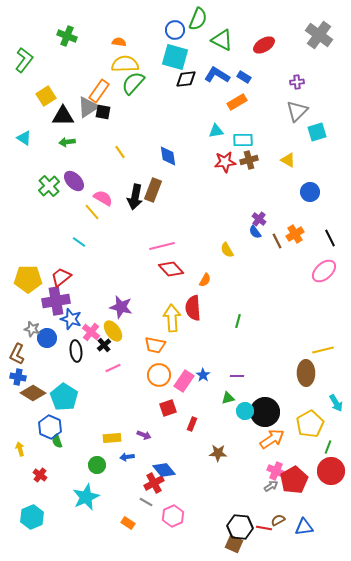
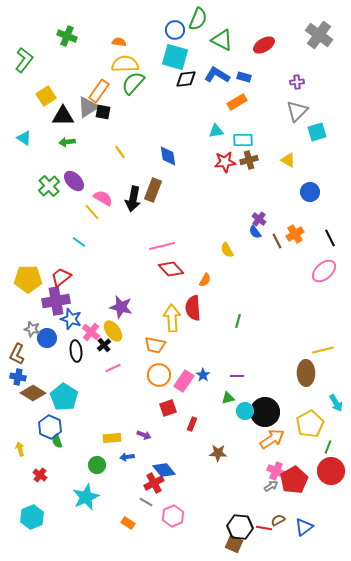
blue rectangle at (244, 77): rotated 16 degrees counterclockwise
black arrow at (135, 197): moved 2 px left, 2 px down
blue triangle at (304, 527): rotated 30 degrees counterclockwise
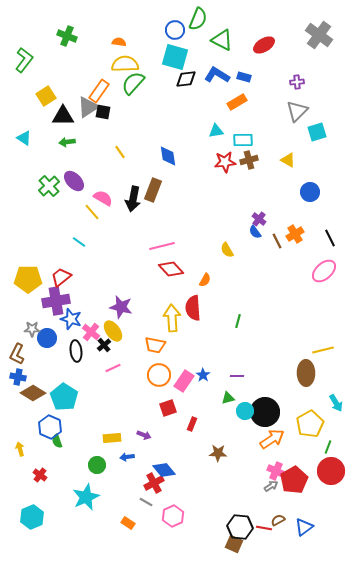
gray star at (32, 329): rotated 14 degrees counterclockwise
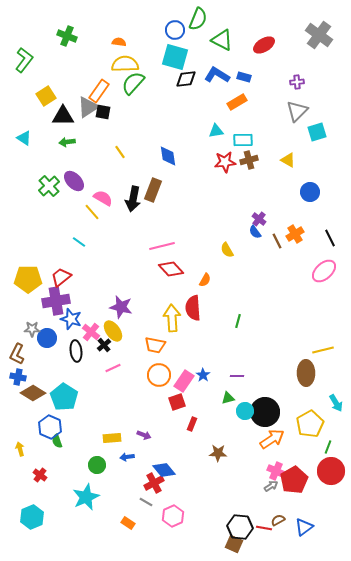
red square at (168, 408): moved 9 px right, 6 px up
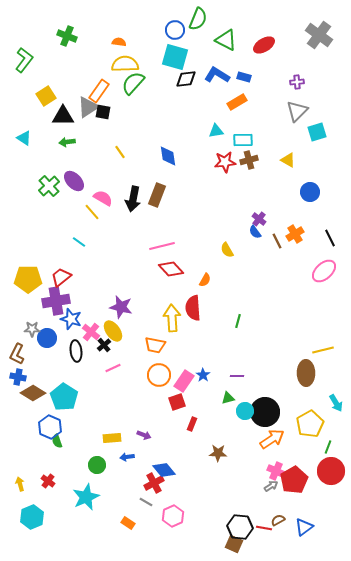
green triangle at (222, 40): moved 4 px right
brown rectangle at (153, 190): moved 4 px right, 5 px down
yellow arrow at (20, 449): moved 35 px down
red cross at (40, 475): moved 8 px right, 6 px down
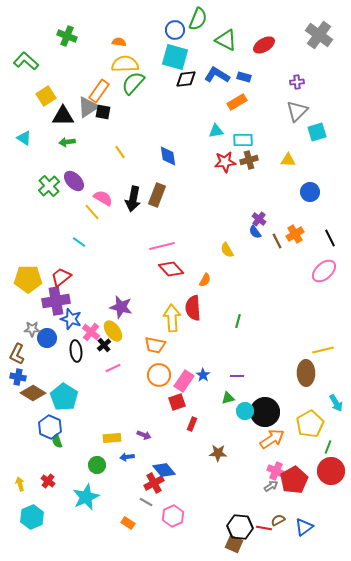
green L-shape at (24, 60): moved 2 px right, 1 px down; rotated 85 degrees counterclockwise
yellow triangle at (288, 160): rotated 28 degrees counterclockwise
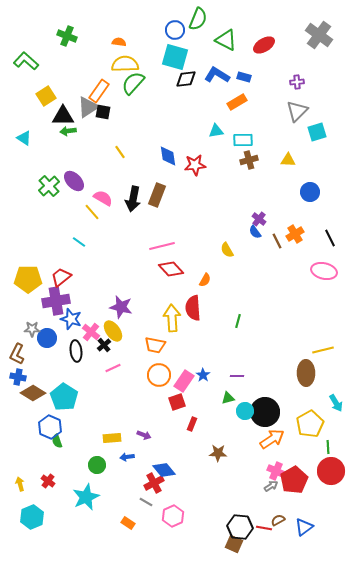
green arrow at (67, 142): moved 1 px right, 11 px up
red star at (225, 162): moved 30 px left, 3 px down
pink ellipse at (324, 271): rotated 55 degrees clockwise
green line at (328, 447): rotated 24 degrees counterclockwise
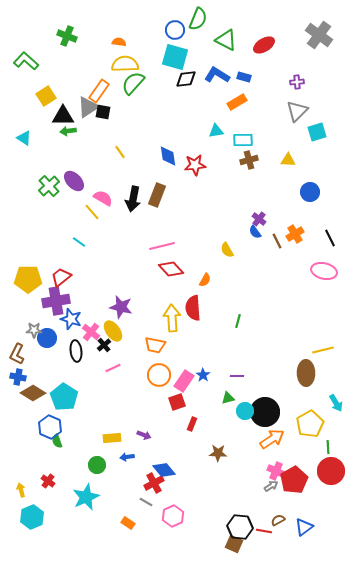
gray star at (32, 329): moved 2 px right, 1 px down
yellow arrow at (20, 484): moved 1 px right, 6 px down
red line at (264, 528): moved 3 px down
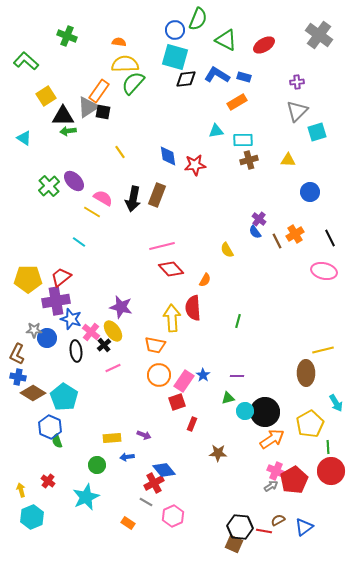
yellow line at (92, 212): rotated 18 degrees counterclockwise
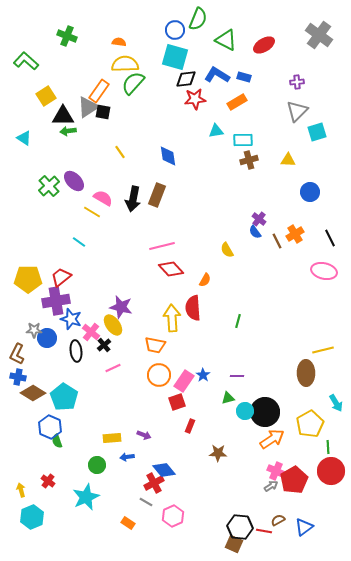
red star at (195, 165): moved 66 px up
yellow ellipse at (113, 331): moved 6 px up
red rectangle at (192, 424): moved 2 px left, 2 px down
